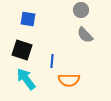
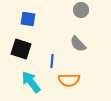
gray semicircle: moved 7 px left, 9 px down
black square: moved 1 px left, 1 px up
cyan arrow: moved 5 px right, 3 px down
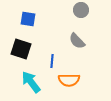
gray semicircle: moved 1 px left, 3 px up
